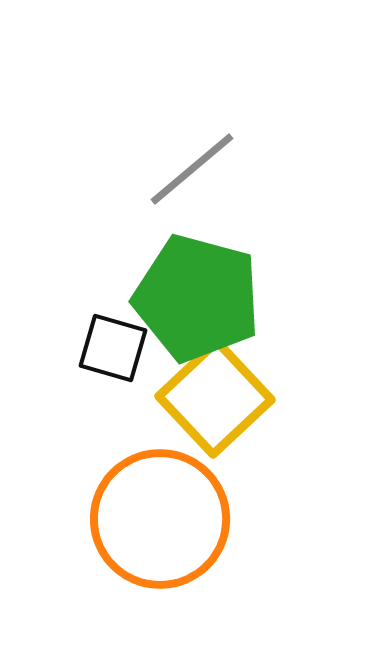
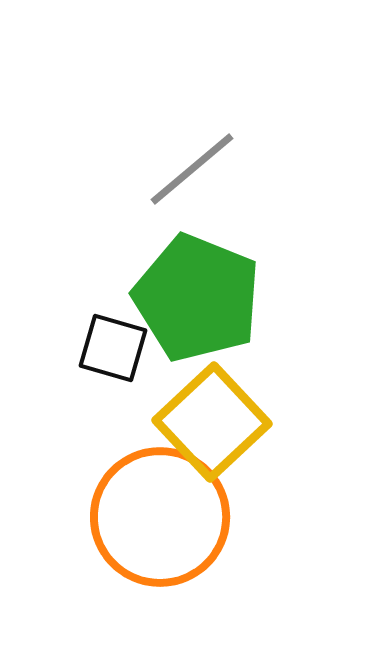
green pentagon: rotated 7 degrees clockwise
yellow square: moved 3 px left, 24 px down
orange circle: moved 2 px up
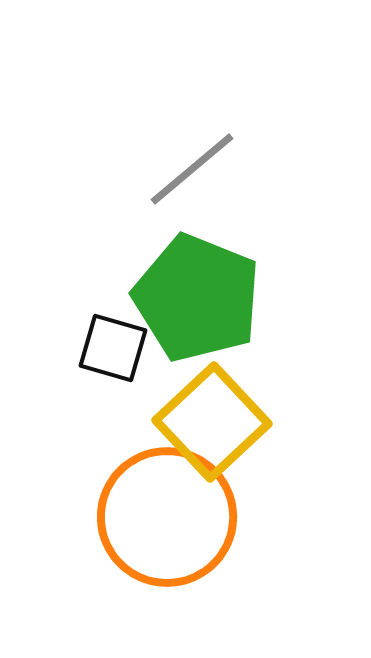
orange circle: moved 7 px right
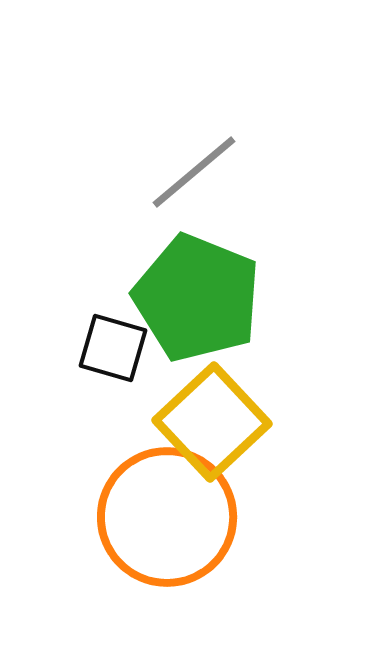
gray line: moved 2 px right, 3 px down
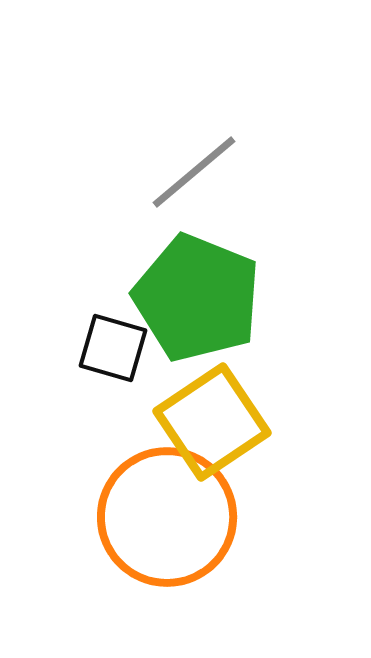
yellow square: rotated 9 degrees clockwise
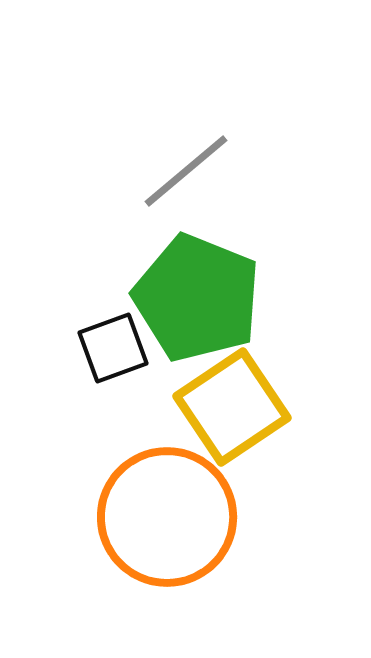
gray line: moved 8 px left, 1 px up
black square: rotated 36 degrees counterclockwise
yellow square: moved 20 px right, 15 px up
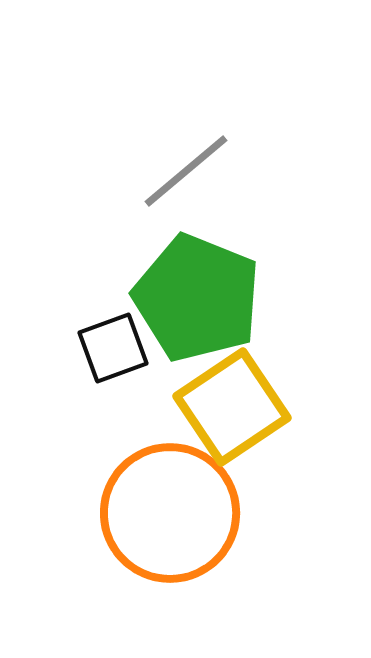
orange circle: moved 3 px right, 4 px up
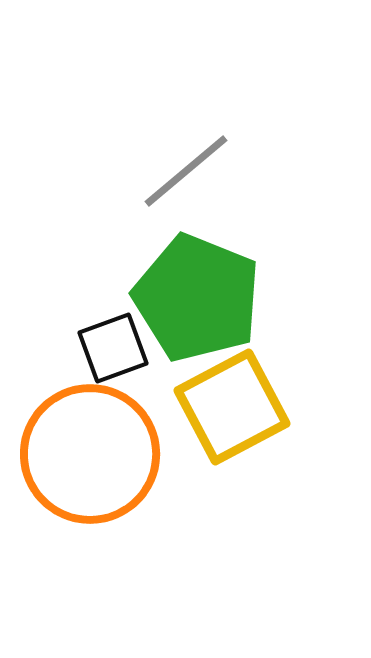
yellow square: rotated 6 degrees clockwise
orange circle: moved 80 px left, 59 px up
